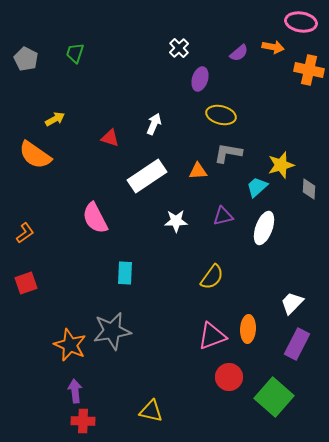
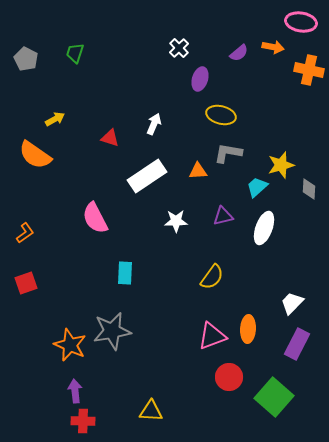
yellow triangle: rotated 10 degrees counterclockwise
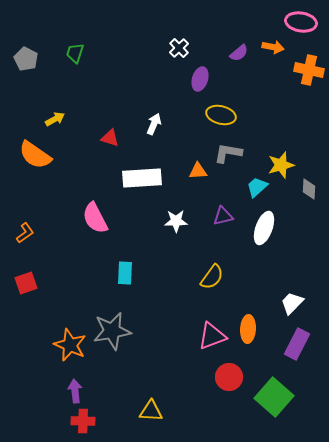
white rectangle: moved 5 px left, 2 px down; rotated 30 degrees clockwise
